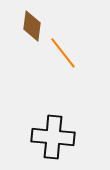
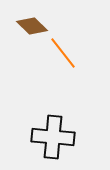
brown diamond: rotated 52 degrees counterclockwise
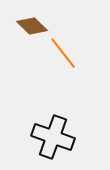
black cross: rotated 15 degrees clockwise
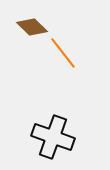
brown diamond: moved 1 px down
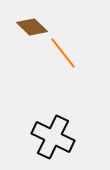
black cross: rotated 6 degrees clockwise
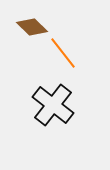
black cross: moved 32 px up; rotated 12 degrees clockwise
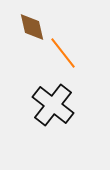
brown diamond: rotated 32 degrees clockwise
